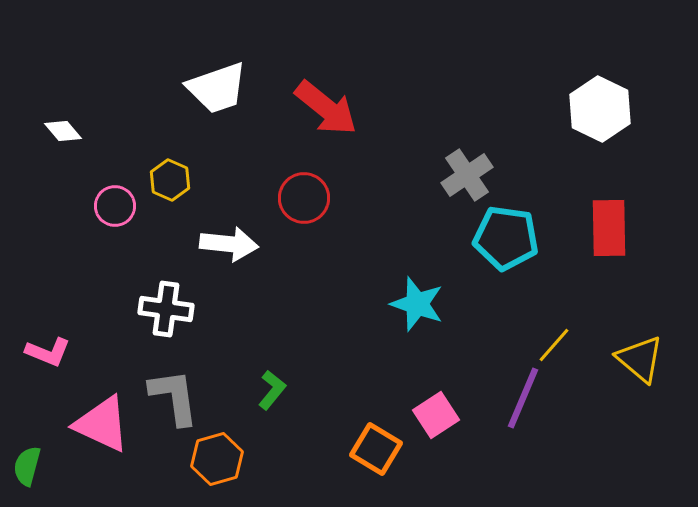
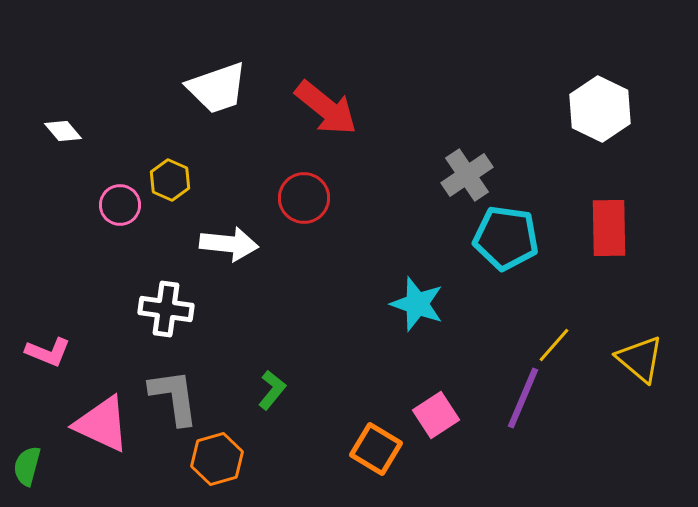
pink circle: moved 5 px right, 1 px up
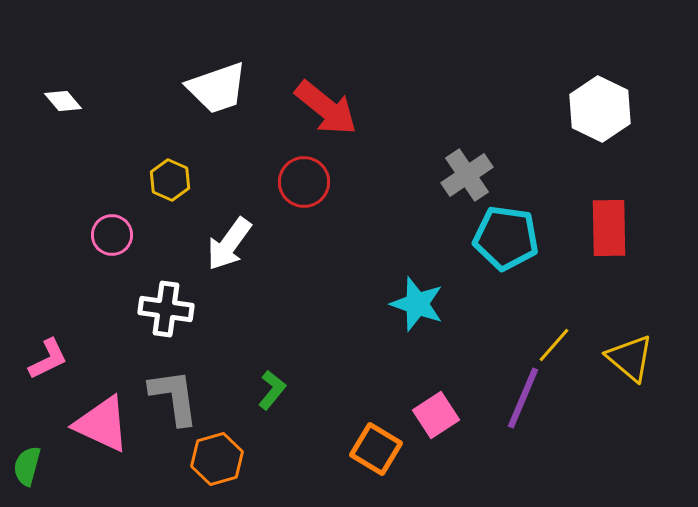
white diamond: moved 30 px up
red circle: moved 16 px up
pink circle: moved 8 px left, 30 px down
white arrow: rotated 120 degrees clockwise
pink L-shape: moved 7 px down; rotated 48 degrees counterclockwise
yellow triangle: moved 10 px left, 1 px up
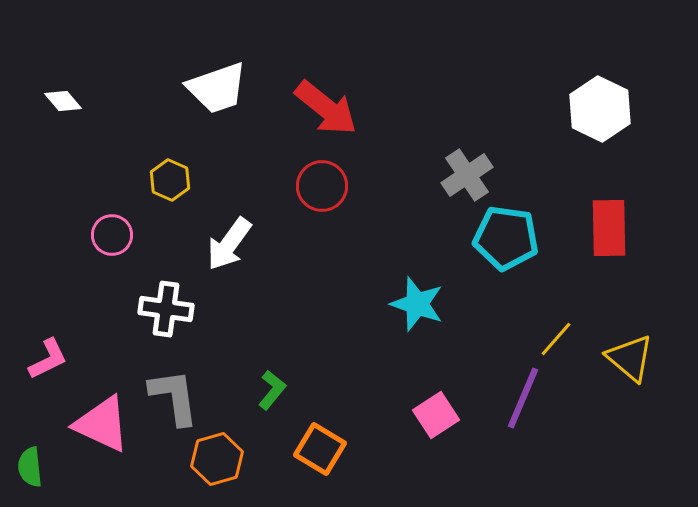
red circle: moved 18 px right, 4 px down
yellow line: moved 2 px right, 6 px up
orange square: moved 56 px left
green semicircle: moved 3 px right, 1 px down; rotated 21 degrees counterclockwise
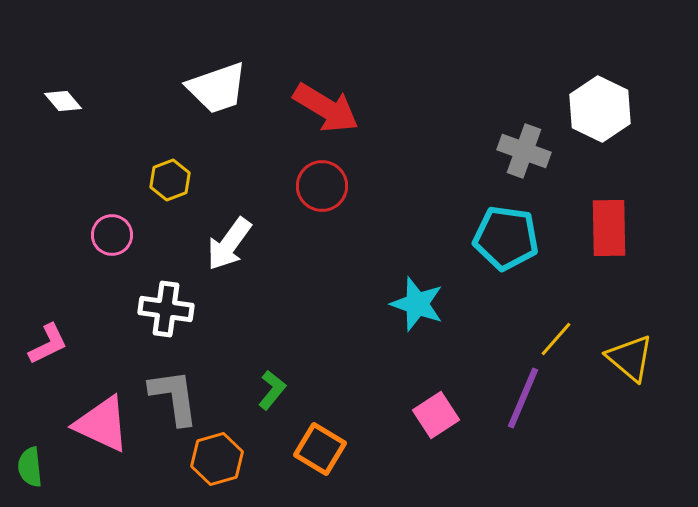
red arrow: rotated 8 degrees counterclockwise
gray cross: moved 57 px right, 24 px up; rotated 36 degrees counterclockwise
yellow hexagon: rotated 15 degrees clockwise
pink L-shape: moved 15 px up
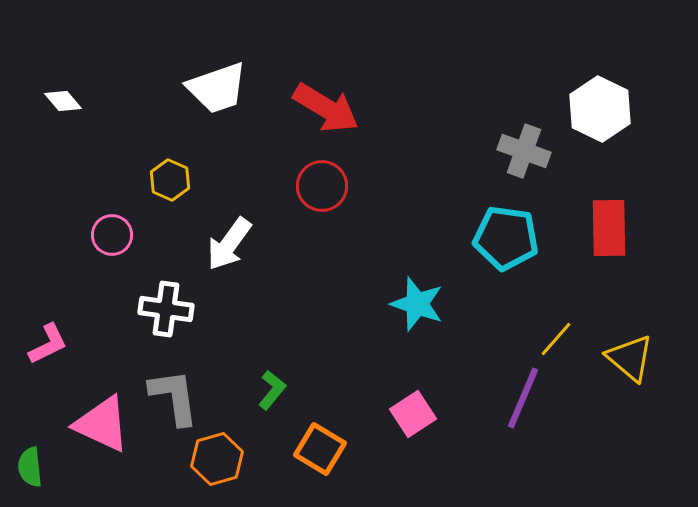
yellow hexagon: rotated 15 degrees counterclockwise
pink square: moved 23 px left, 1 px up
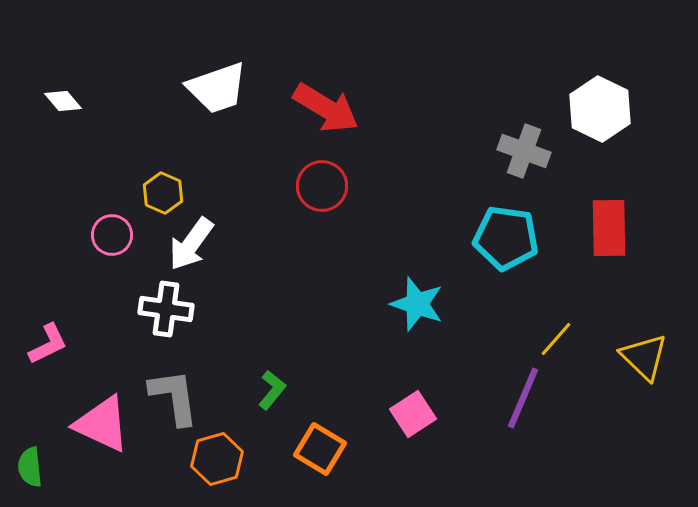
yellow hexagon: moved 7 px left, 13 px down
white arrow: moved 38 px left
yellow triangle: moved 14 px right, 1 px up; rotated 4 degrees clockwise
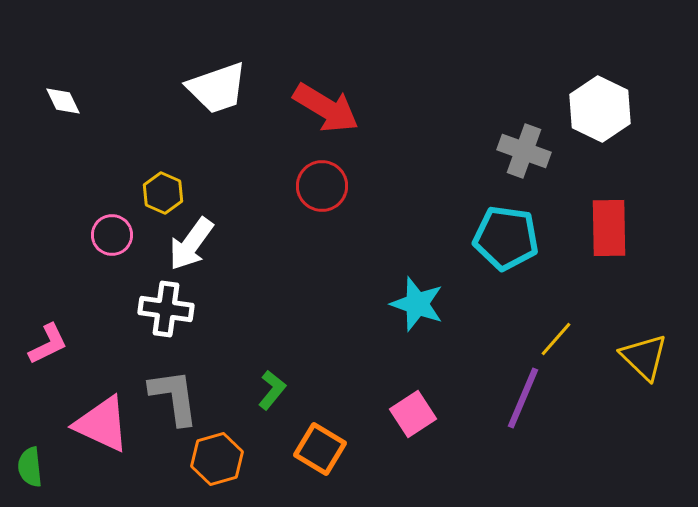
white diamond: rotated 15 degrees clockwise
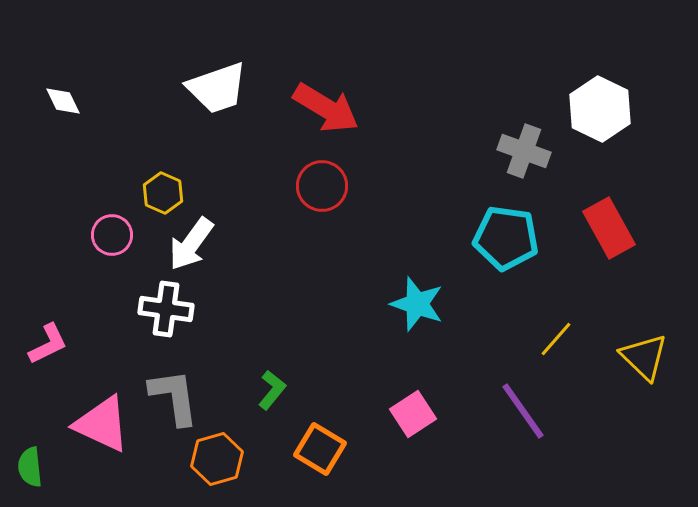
red rectangle: rotated 28 degrees counterclockwise
purple line: moved 13 px down; rotated 58 degrees counterclockwise
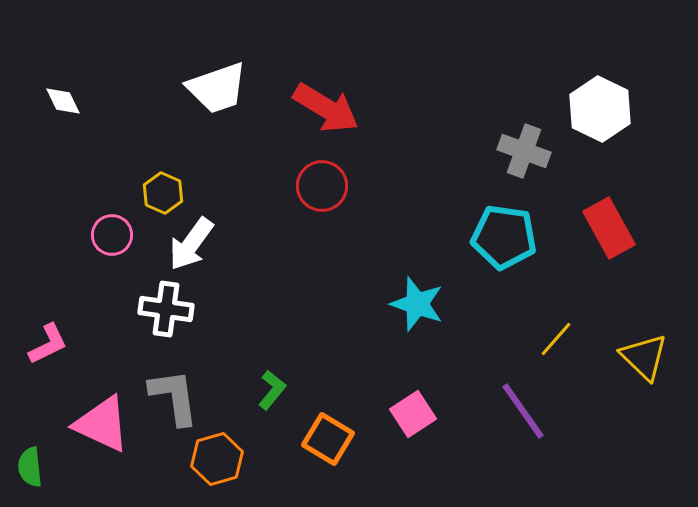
cyan pentagon: moved 2 px left, 1 px up
orange square: moved 8 px right, 10 px up
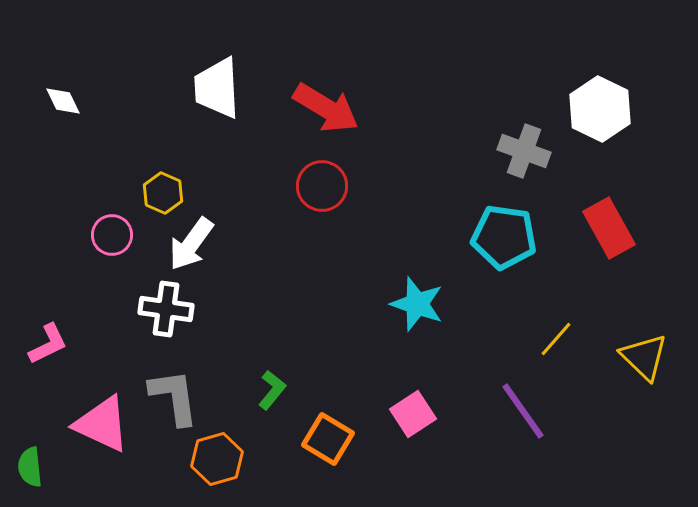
white trapezoid: rotated 106 degrees clockwise
